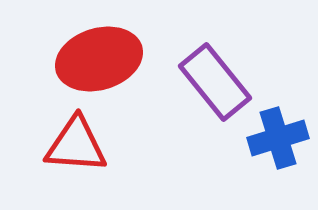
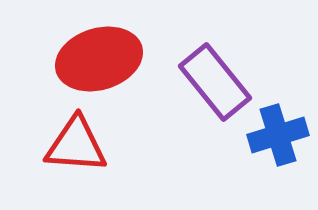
blue cross: moved 3 px up
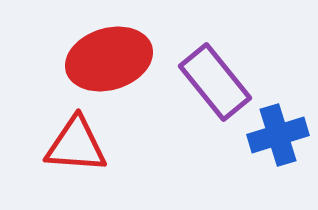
red ellipse: moved 10 px right
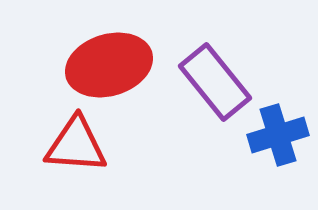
red ellipse: moved 6 px down
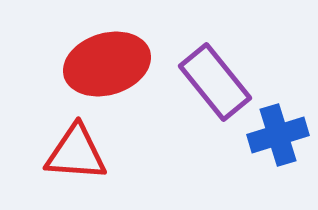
red ellipse: moved 2 px left, 1 px up
red triangle: moved 8 px down
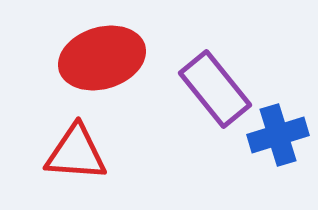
red ellipse: moved 5 px left, 6 px up
purple rectangle: moved 7 px down
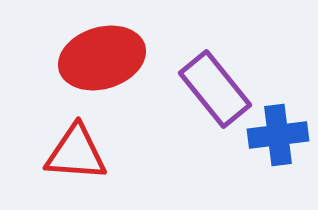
blue cross: rotated 10 degrees clockwise
